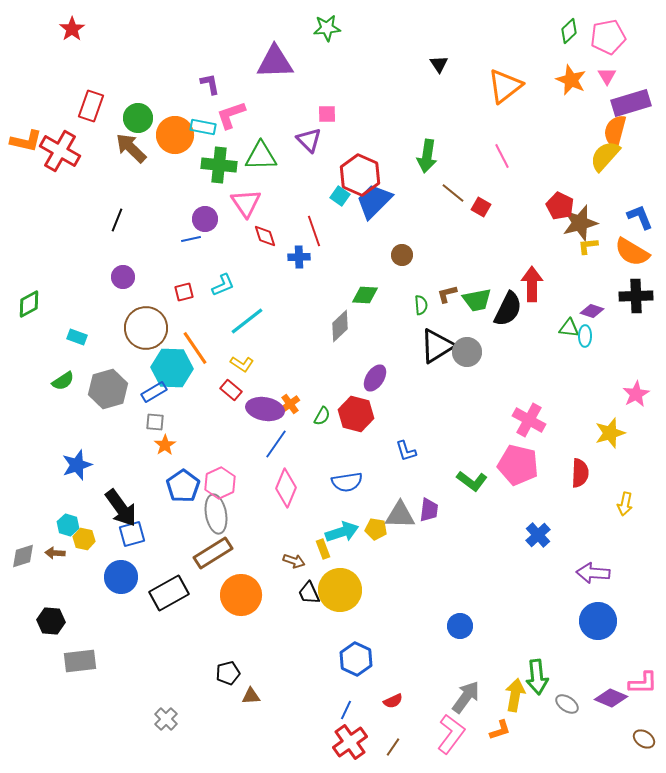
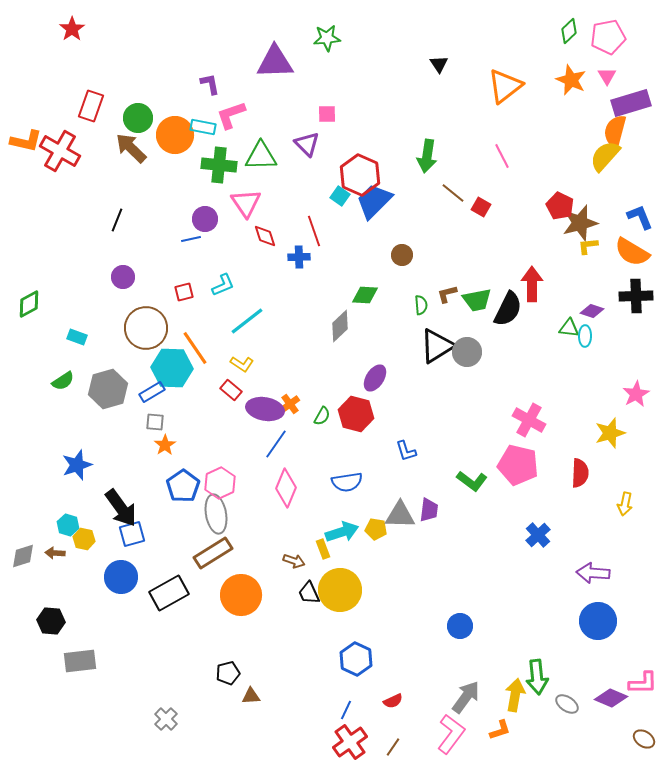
green star at (327, 28): moved 10 px down
purple triangle at (309, 140): moved 2 px left, 4 px down
blue rectangle at (154, 392): moved 2 px left
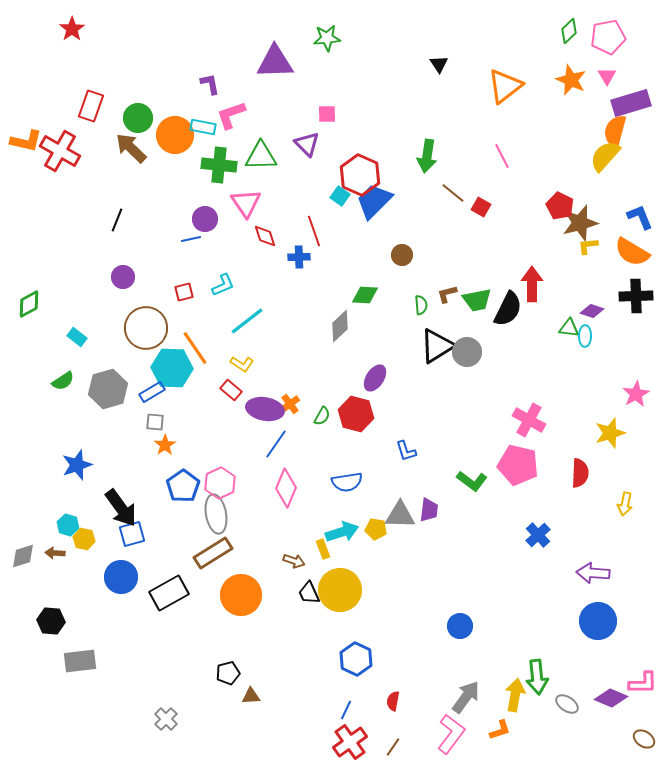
cyan rectangle at (77, 337): rotated 18 degrees clockwise
red semicircle at (393, 701): rotated 126 degrees clockwise
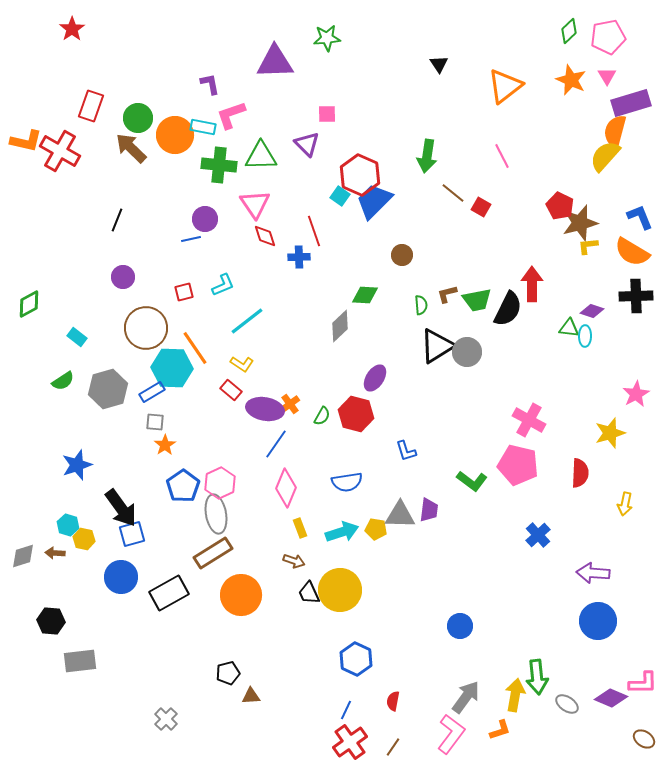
pink triangle at (246, 203): moved 9 px right, 1 px down
yellow rectangle at (323, 549): moved 23 px left, 21 px up
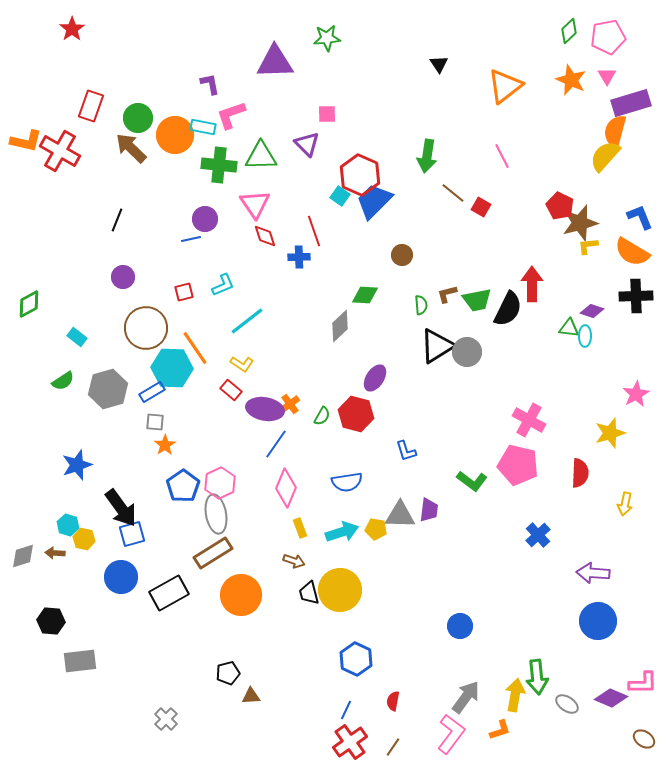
black trapezoid at (309, 593): rotated 10 degrees clockwise
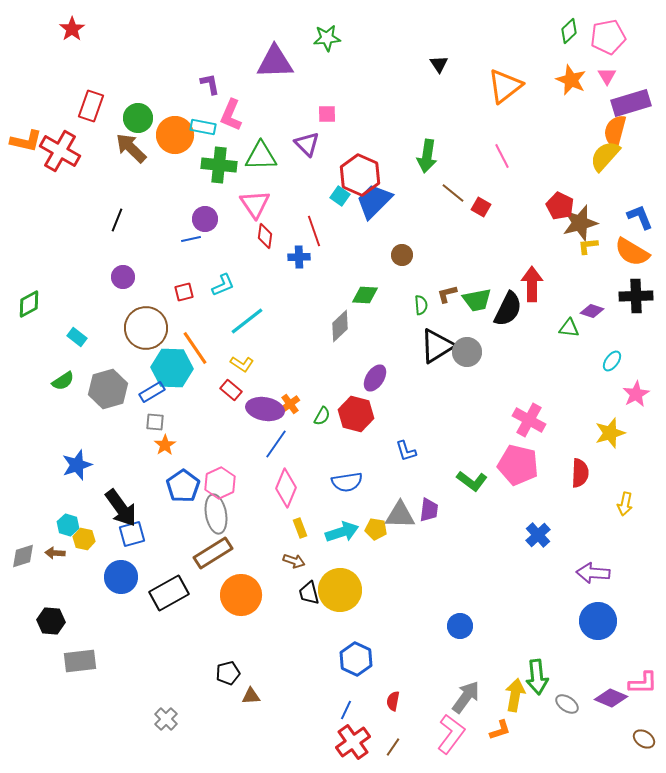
pink L-shape at (231, 115): rotated 48 degrees counterclockwise
red diamond at (265, 236): rotated 25 degrees clockwise
cyan ellipse at (585, 336): moved 27 px right, 25 px down; rotated 35 degrees clockwise
red cross at (350, 742): moved 3 px right
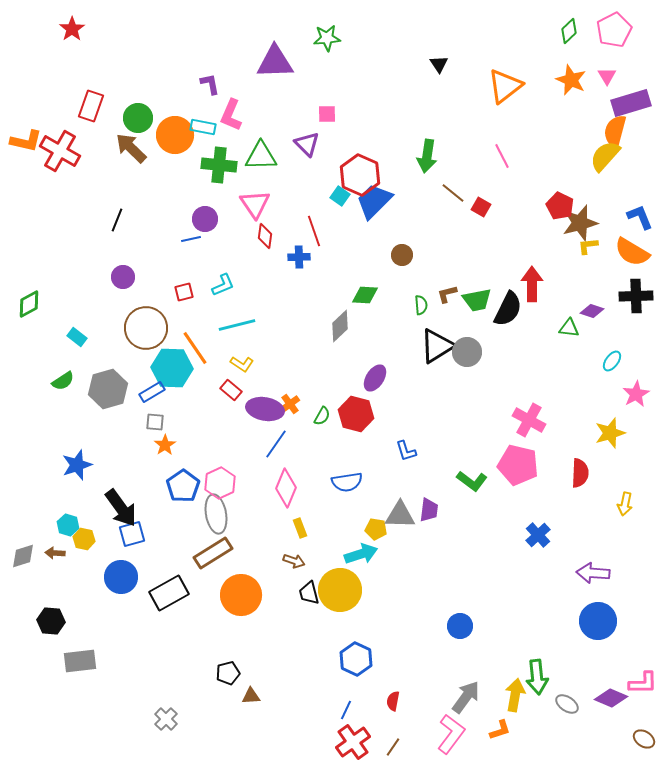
pink pentagon at (608, 37): moved 6 px right, 7 px up; rotated 16 degrees counterclockwise
cyan line at (247, 321): moved 10 px left, 4 px down; rotated 24 degrees clockwise
cyan arrow at (342, 532): moved 19 px right, 22 px down
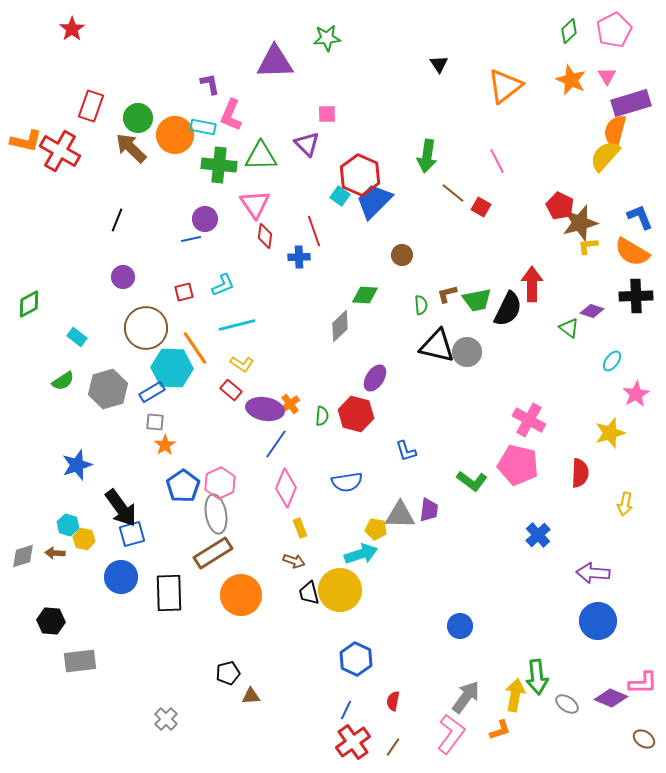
pink line at (502, 156): moved 5 px left, 5 px down
green triangle at (569, 328): rotated 30 degrees clockwise
black triangle at (437, 346): rotated 45 degrees clockwise
green semicircle at (322, 416): rotated 24 degrees counterclockwise
black rectangle at (169, 593): rotated 63 degrees counterclockwise
